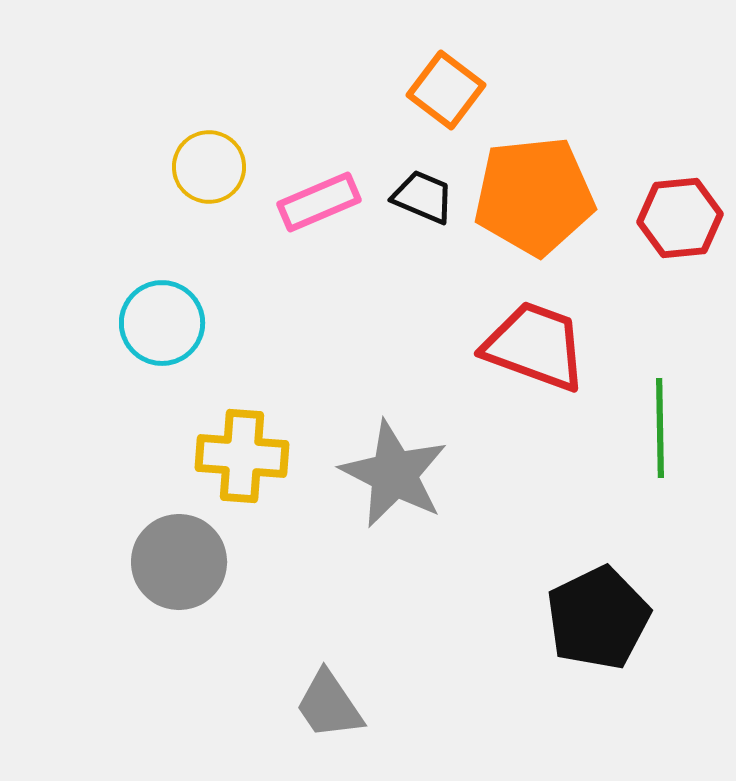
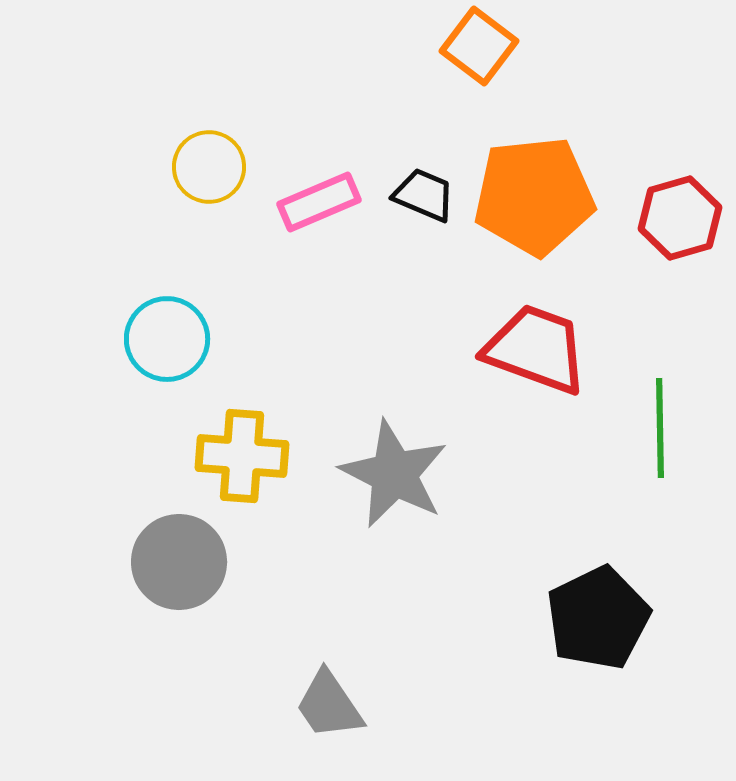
orange square: moved 33 px right, 44 px up
black trapezoid: moved 1 px right, 2 px up
red hexagon: rotated 10 degrees counterclockwise
cyan circle: moved 5 px right, 16 px down
red trapezoid: moved 1 px right, 3 px down
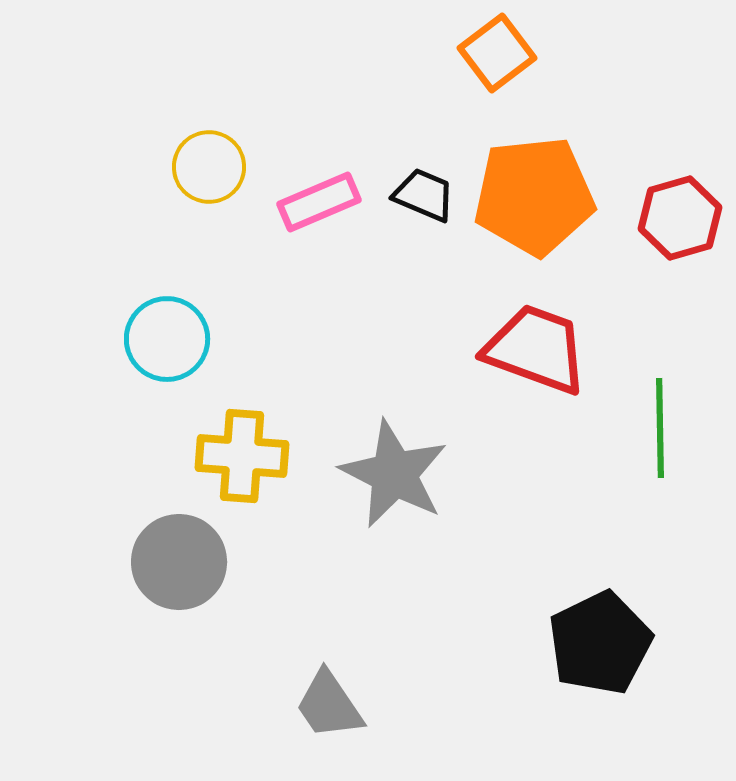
orange square: moved 18 px right, 7 px down; rotated 16 degrees clockwise
black pentagon: moved 2 px right, 25 px down
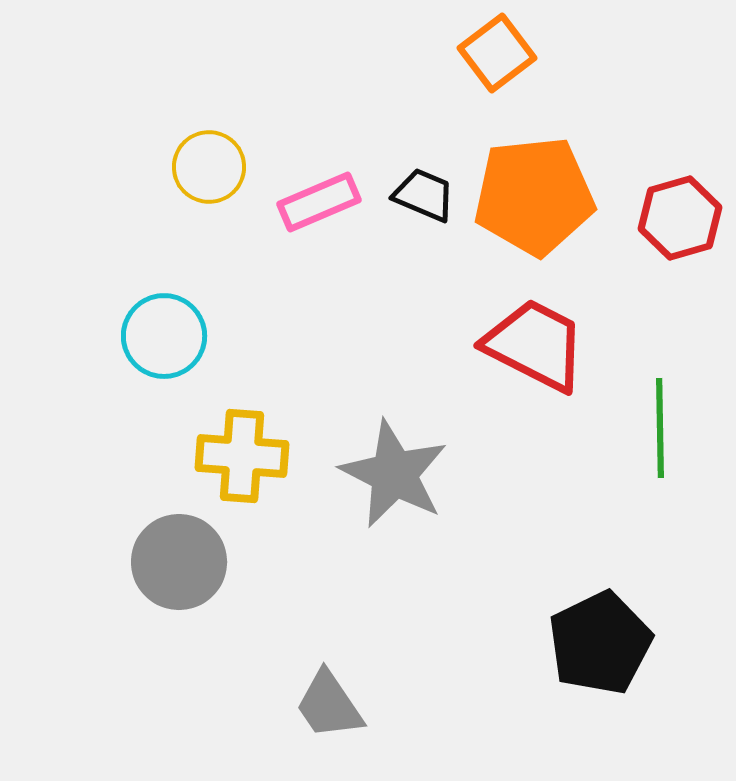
cyan circle: moved 3 px left, 3 px up
red trapezoid: moved 1 px left, 4 px up; rotated 7 degrees clockwise
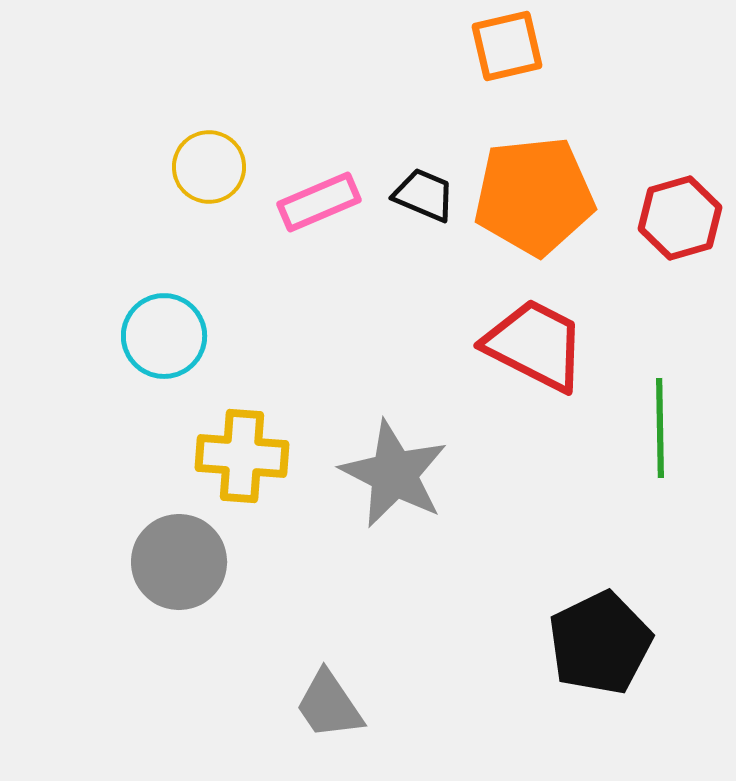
orange square: moved 10 px right, 7 px up; rotated 24 degrees clockwise
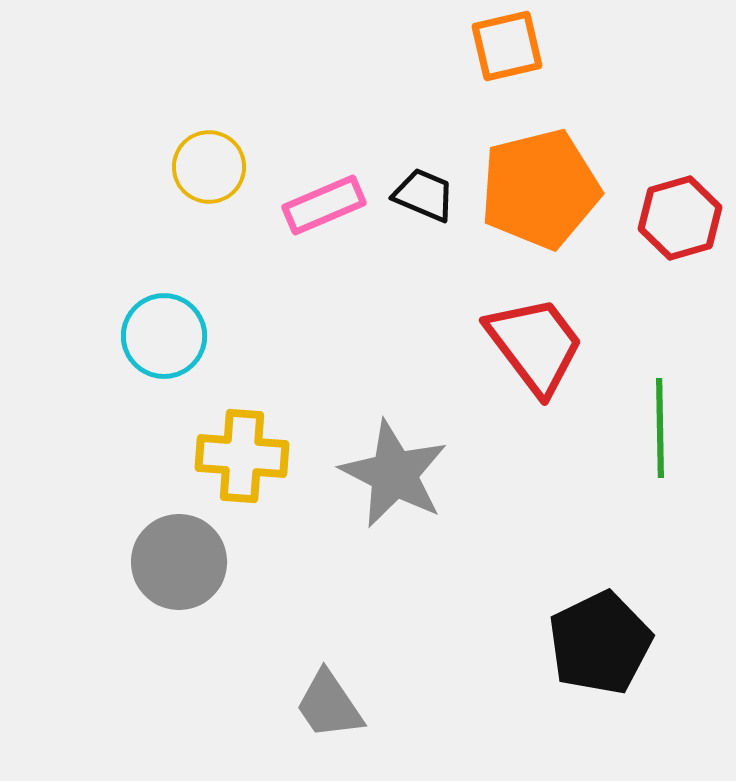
orange pentagon: moved 6 px right, 7 px up; rotated 8 degrees counterclockwise
pink rectangle: moved 5 px right, 3 px down
red trapezoid: rotated 26 degrees clockwise
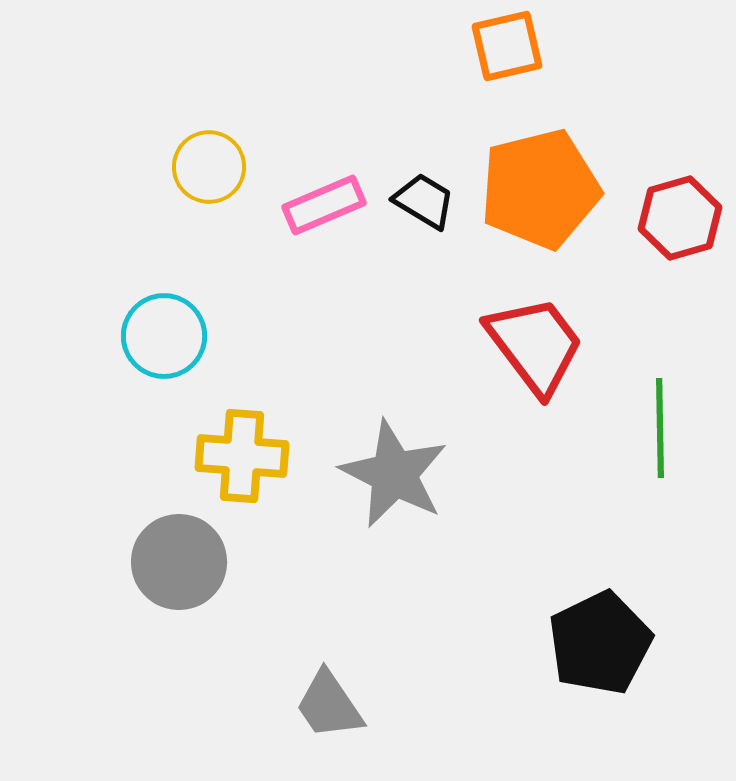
black trapezoid: moved 6 px down; rotated 8 degrees clockwise
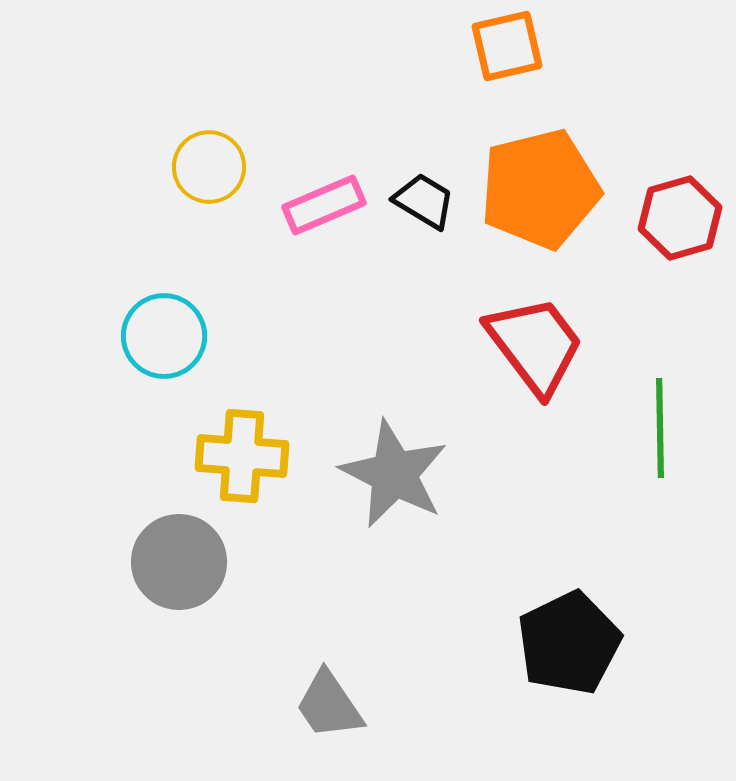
black pentagon: moved 31 px left
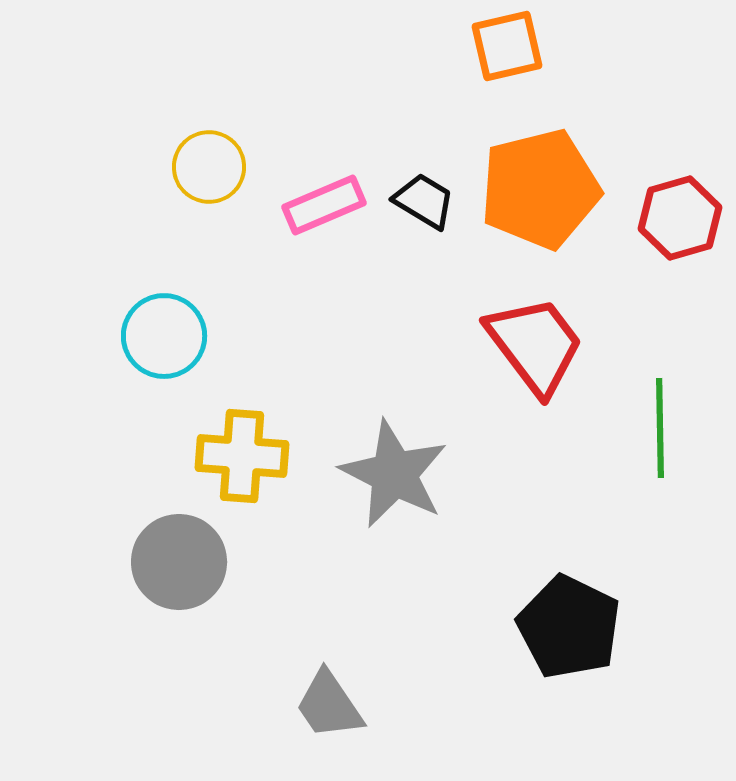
black pentagon: moved 16 px up; rotated 20 degrees counterclockwise
